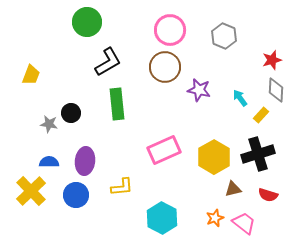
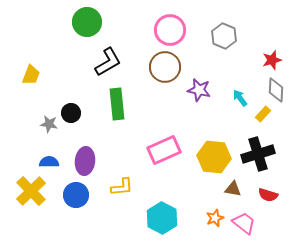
yellow rectangle: moved 2 px right, 1 px up
yellow hexagon: rotated 24 degrees counterclockwise
brown triangle: rotated 24 degrees clockwise
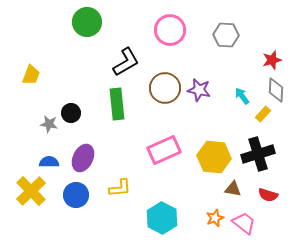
gray hexagon: moved 2 px right, 1 px up; rotated 20 degrees counterclockwise
black L-shape: moved 18 px right
brown circle: moved 21 px down
cyan arrow: moved 2 px right, 2 px up
purple ellipse: moved 2 px left, 3 px up; rotated 20 degrees clockwise
yellow L-shape: moved 2 px left, 1 px down
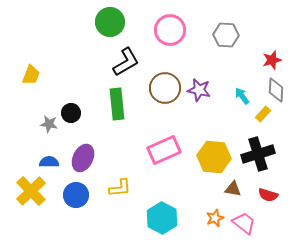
green circle: moved 23 px right
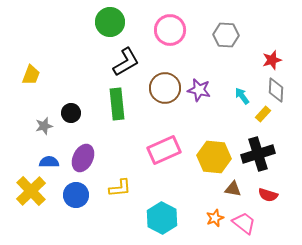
gray star: moved 5 px left, 2 px down; rotated 24 degrees counterclockwise
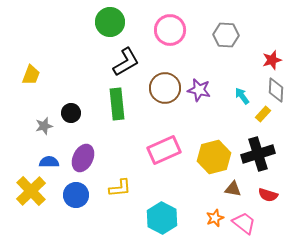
yellow hexagon: rotated 20 degrees counterclockwise
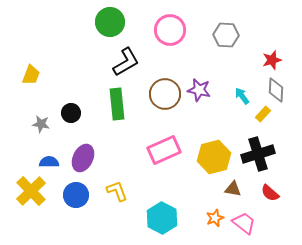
brown circle: moved 6 px down
gray star: moved 3 px left, 2 px up; rotated 24 degrees clockwise
yellow L-shape: moved 3 px left, 3 px down; rotated 105 degrees counterclockwise
red semicircle: moved 2 px right, 2 px up; rotated 24 degrees clockwise
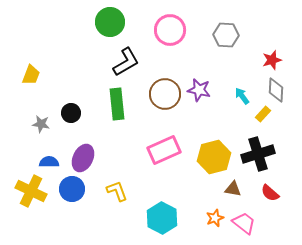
yellow cross: rotated 20 degrees counterclockwise
blue circle: moved 4 px left, 6 px up
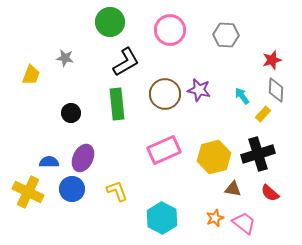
gray star: moved 24 px right, 66 px up
yellow cross: moved 3 px left, 1 px down
